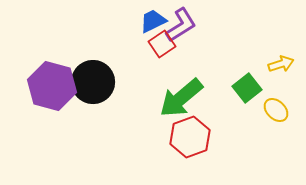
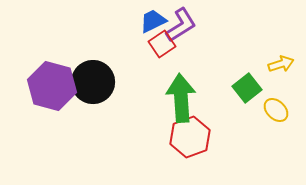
green arrow: rotated 126 degrees clockwise
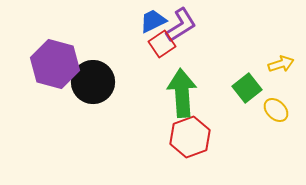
purple hexagon: moved 3 px right, 22 px up
green arrow: moved 1 px right, 5 px up
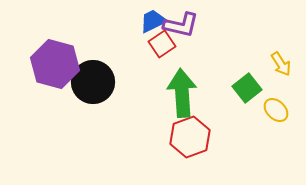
purple L-shape: rotated 45 degrees clockwise
yellow arrow: rotated 75 degrees clockwise
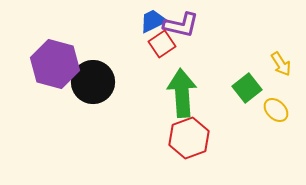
red hexagon: moved 1 px left, 1 px down
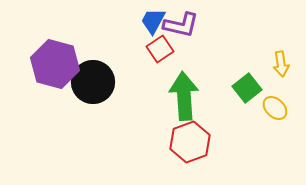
blue trapezoid: rotated 36 degrees counterclockwise
red square: moved 2 px left, 5 px down
yellow arrow: rotated 25 degrees clockwise
green arrow: moved 2 px right, 3 px down
yellow ellipse: moved 1 px left, 2 px up
red hexagon: moved 1 px right, 4 px down
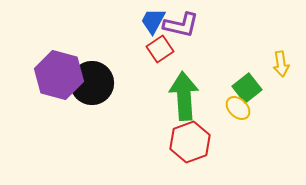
purple hexagon: moved 4 px right, 11 px down
black circle: moved 1 px left, 1 px down
yellow ellipse: moved 37 px left
